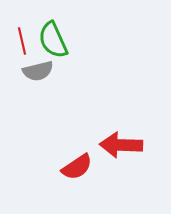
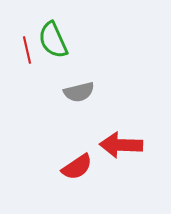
red line: moved 5 px right, 9 px down
gray semicircle: moved 41 px right, 21 px down
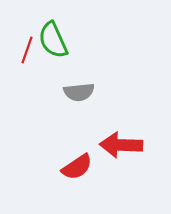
red line: rotated 32 degrees clockwise
gray semicircle: rotated 8 degrees clockwise
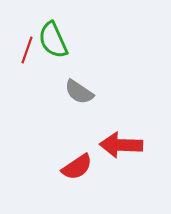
gray semicircle: rotated 40 degrees clockwise
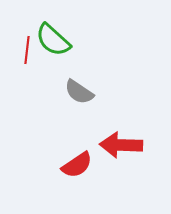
green semicircle: rotated 24 degrees counterclockwise
red line: rotated 12 degrees counterclockwise
red semicircle: moved 2 px up
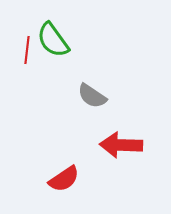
green semicircle: rotated 12 degrees clockwise
gray semicircle: moved 13 px right, 4 px down
red semicircle: moved 13 px left, 14 px down
